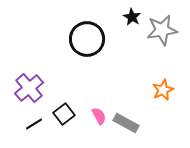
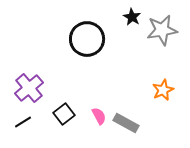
black line: moved 11 px left, 2 px up
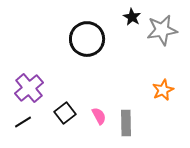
black square: moved 1 px right, 1 px up
gray rectangle: rotated 60 degrees clockwise
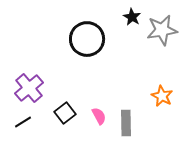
orange star: moved 1 px left, 6 px down; rotated 20 degrees counterclockwise
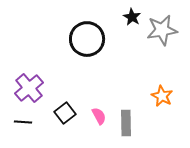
black line: rotated 36 degrees clockwise
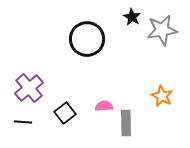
pink semicircle: moved 5 px right, 10 px up; rotated 66 degrees counterclockwise
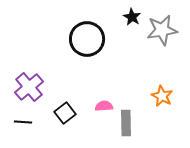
purple cross: moved 1 px up
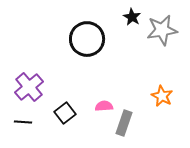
gray rectangle: moved 2 px left; rotated 20 degrees clockwise
